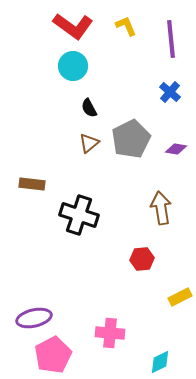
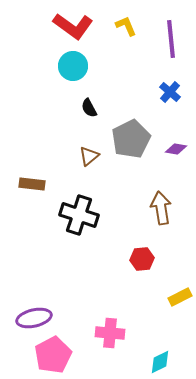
brown triangle: moved 13 px down
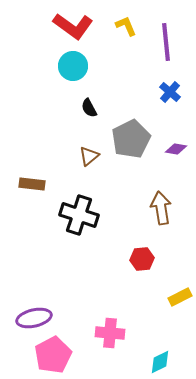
purple line: moved 5 px left, 3 px down
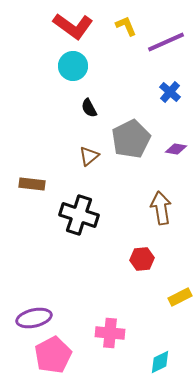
purple line: rotated 72 degrees clockwise
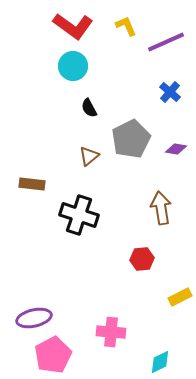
pink cross: moved 1 px right, 1 px up
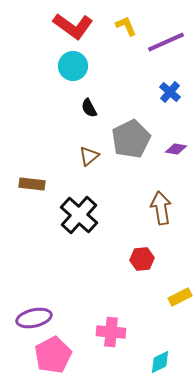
black cross: rotated 24 degrees clockwise
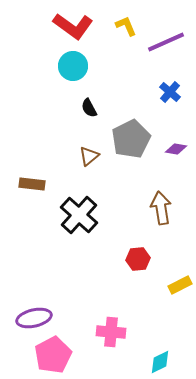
red hexagon: moved 4 px left
yellow rectangle: moved 12 px up
